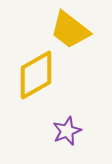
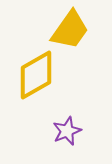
yellow trapezoid: rotated 93 degrees counterclockwise
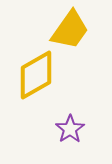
purple star: moved 3 px right, 2 px up; rotated 12 degrees counterclockwise
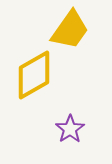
yellow diamond: moved 2 px left
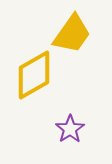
yellow trapezoid: moved 2 px right, 4 px down
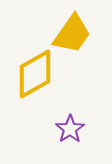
yellow diamond: moved 1 px right, 1 px up
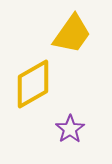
yellow diamond: moved 2 px left, 10 px down
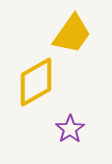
yellow diamond: moved 3 px right, 2 px up
